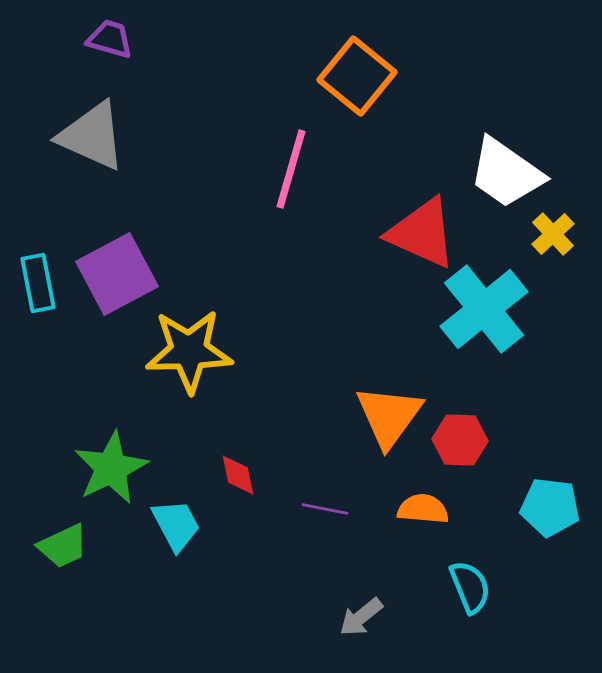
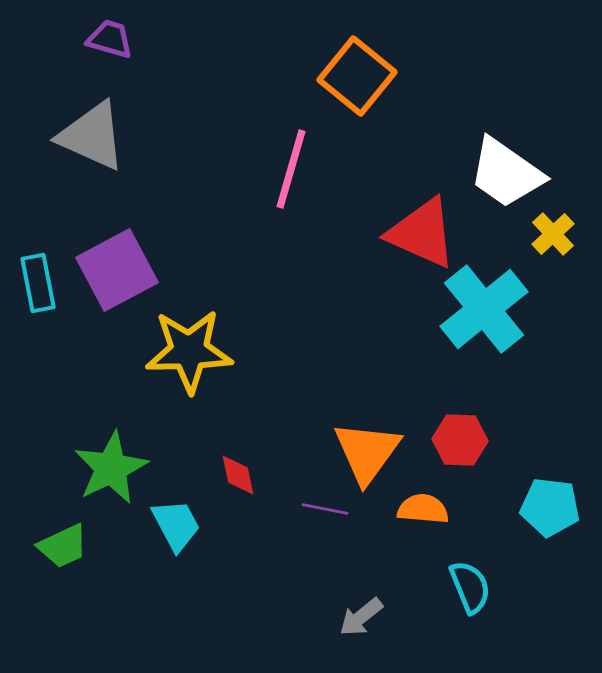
purple square: moved 4 px up
orange triangle: moved 22 px left, 36 px down
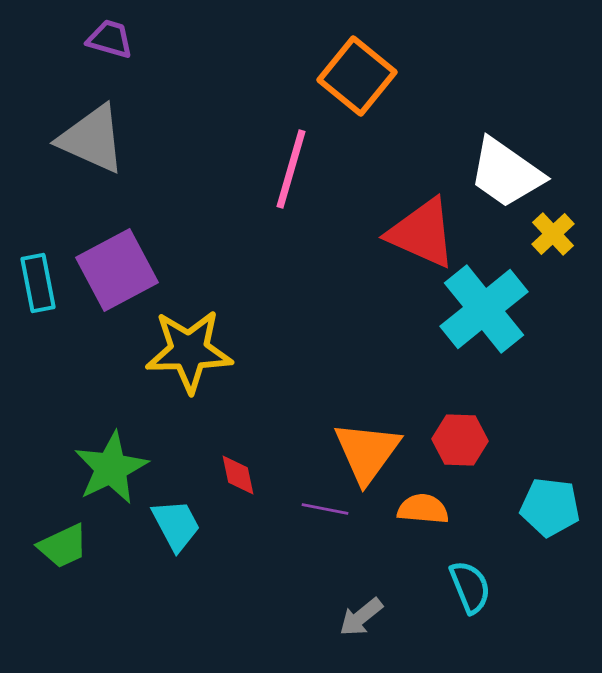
gray triangle: moved 3 px down
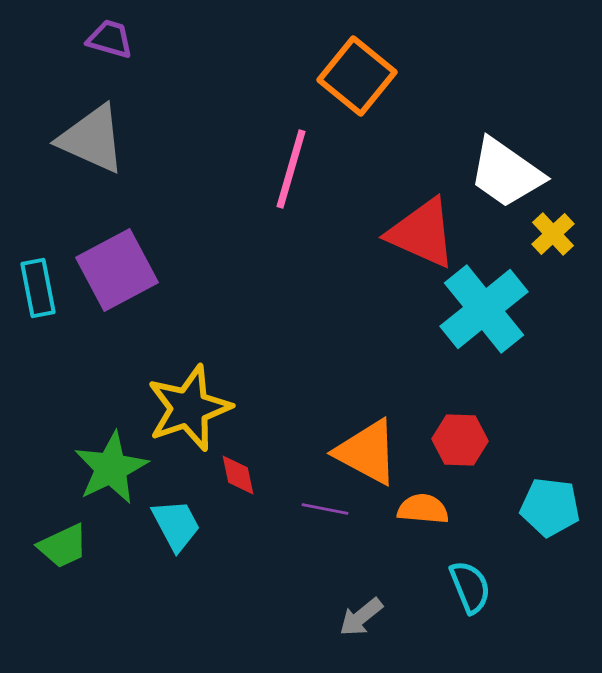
cyan rectangle: moved 5 px down
yellow star: moved 57 px down; rotated 18 degrees counterclockwise
orange triangle: rotated 38 degrees counterclockwise
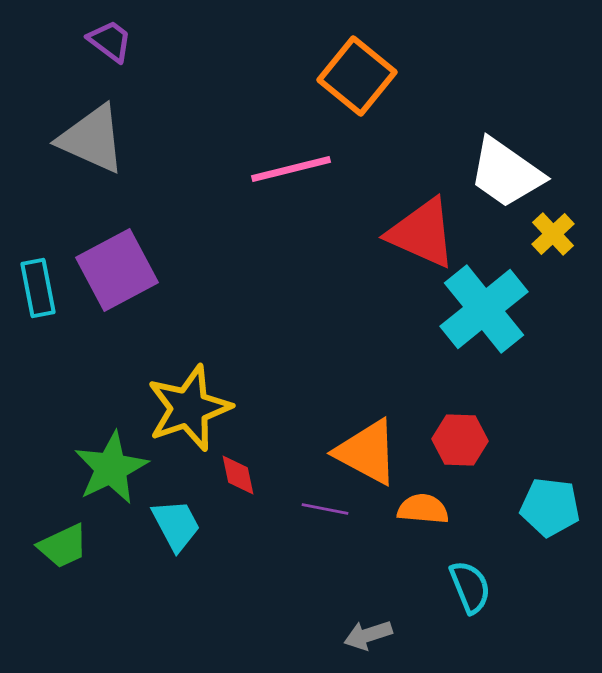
purple trapezoid: moved 2 px down; rotated 21 degrees clockwise
pink line: rotated 60 degrees clockwise
gray arrow: moved 7 px right, 18 px down; rotated 21 degrees clockwise
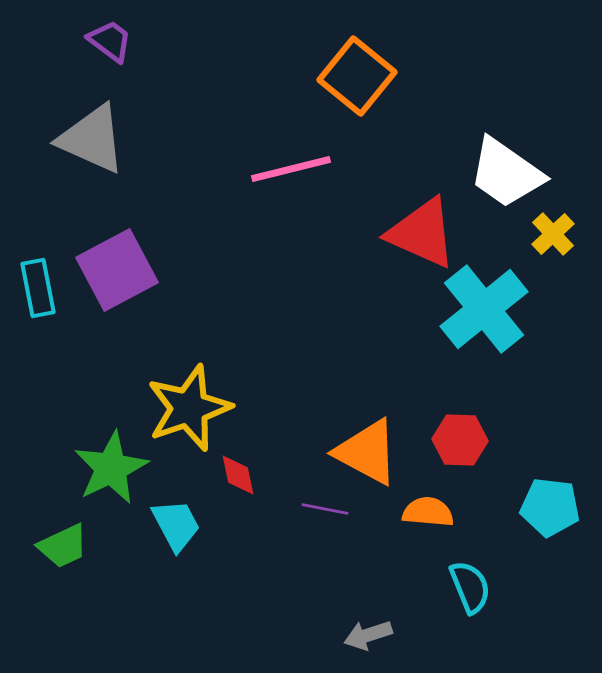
orange semicircle: moved 5 px right, 3 px down
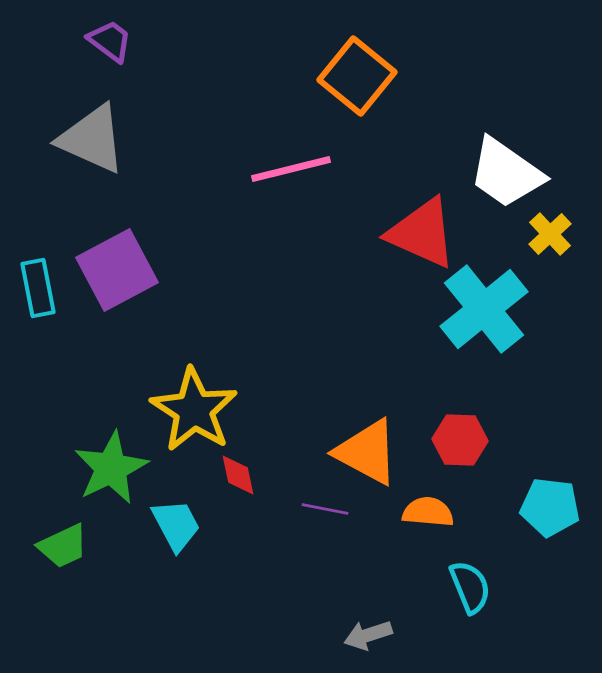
yellow cross: moved 3 px left
yellow star: moved 5 px right, 2 px down; rotated 20 degrees counterclockwise
